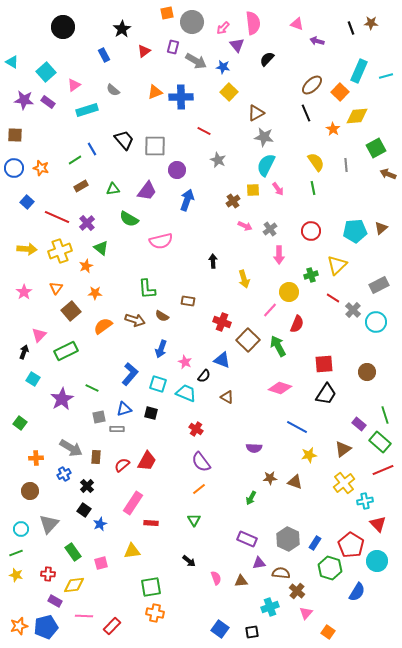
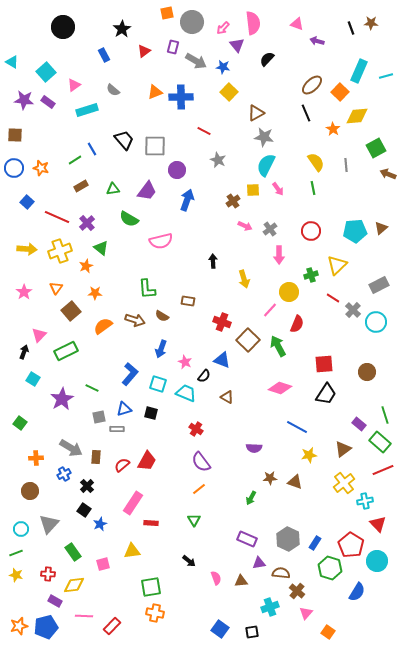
pink square at (101, 563): moved 2 px right, 1 px down
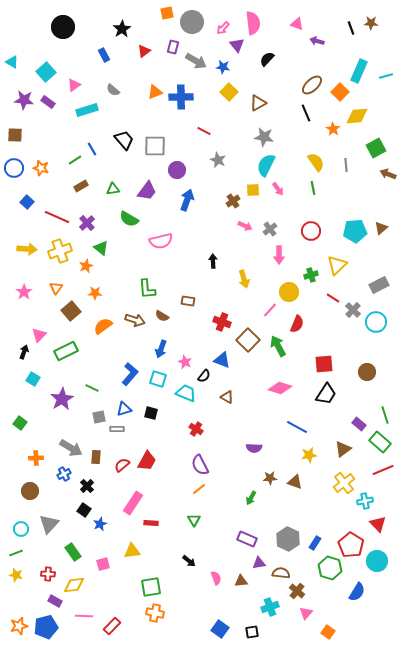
brown triangle at (256, 113): moved 2 px right, 10 px up
cyan square at (158, 384): moved 5 px up
purple semicircle at (201, 462): moved 1 px left, 3 px down; rotated 10 degrees clockwise
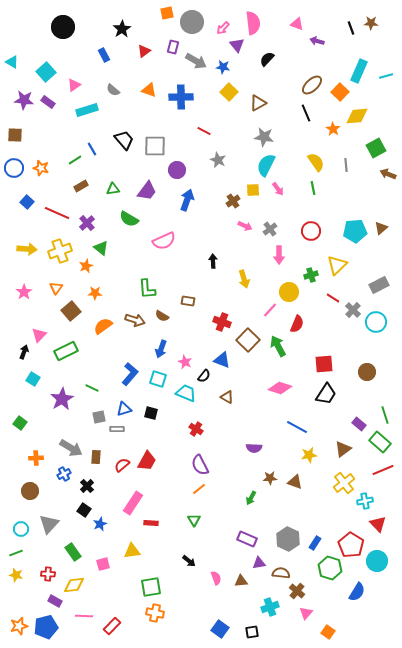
orange triangle at (155, 92): moved 6 px left, 2 px up; rotated 42 degrees clockwise
red line at (57, 217): moved 4 px up
pink semicircle at (161, 241): moved 3 px right; rotated 10 degrees counterclockwise
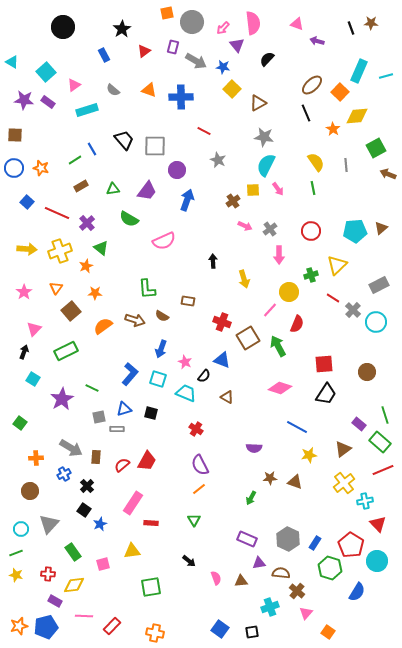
yellow square at (229, 92): moved 3 px right, 3 px up
pink triangle at (39, 335): moved 5 px left, 6 px up
brown square at (248, 340): moved 2 px up; rotated 15 degrees clockwise
orange cross at (155, 613): moved 20 px down
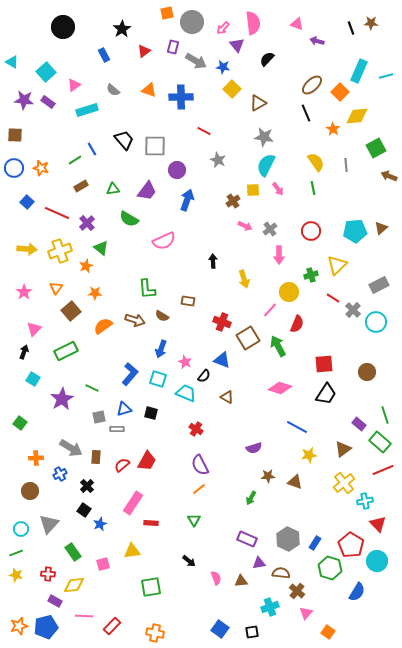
brown arrow at (388, 174): moved 1 px right, 2 px down
purple semicircle at (254, 448): rotated 21 degrees counterclockwise
blue cross at (64, 474): moved 4 px left
brown star at (270, 478): moved 2 px left, 2 px up
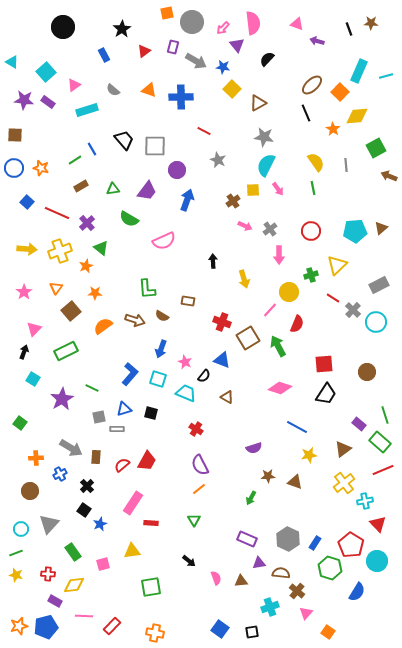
black line at (351, 28): moved 2 px left, 1 px down
